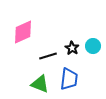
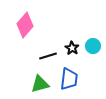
pink diamond: moved 2 px right, 7 px up; rotated 25 degrees counterclockwise
green triangle: rotated 36 degrees counterclockwise
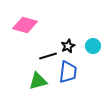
pink diamond: rotated 65 degrees clockwise
black star: moved 4 px left, 2 px up; rotated 16 degrees clockwise
blue trapezoid: moved 1 px left, 7 px up
green triangle: moved 2 px left, 3 px up
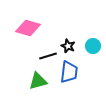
pink diamond: moved 3 px right, 3 px down
black star: rotated 24 degrees counterclockwise
blue trapezoid: moved 1 px right
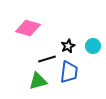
black star: rotated 24 degrees clockwise
black line: moved 1 px left, 3 px down
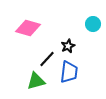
cyan circle: moved 22 px up
black line: rotated 30 degrees counterclockwise
green triangle: moved 2 px left
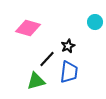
cyan circle: moved 2 px right, 2 px up
